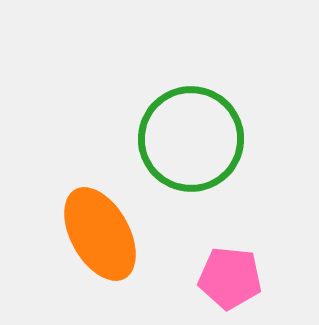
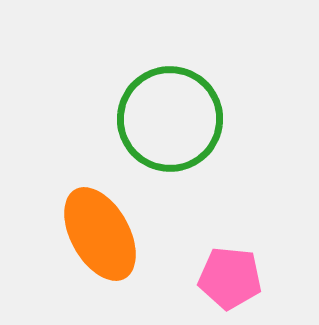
green circle: moved 21 px left, 20 px up
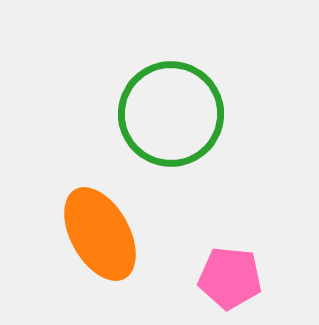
green circle: moved 1 px right, 5 px up
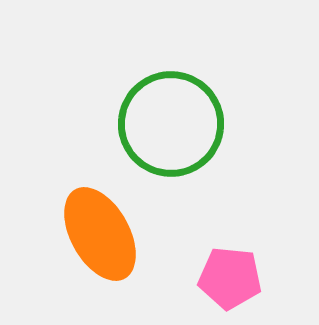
green circle: moved 10 px down
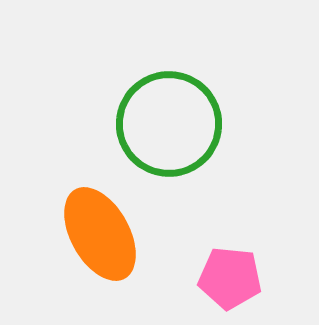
green circle: moved 2 px left
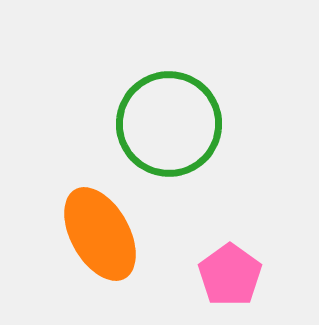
pink pentagon: moved 3 px up; rotated 30 degrees clockwise
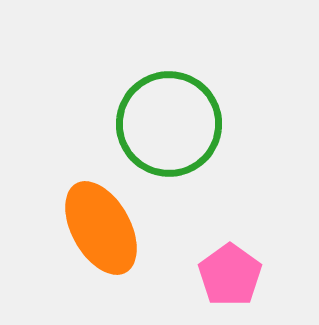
orange ellipse: moved 1 px right, 6 px up
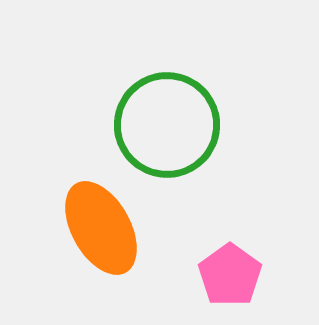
green circle: moved 2 px left, 1 px down
